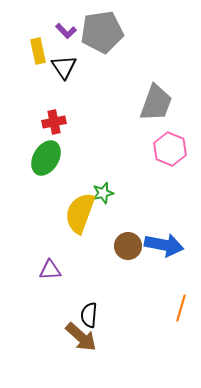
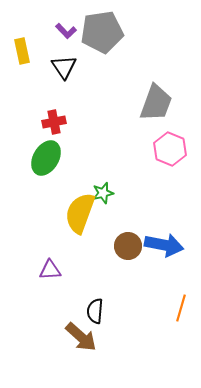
yellow rectangle: moved 16 px left
black semicircle: moved 6 px right, 4 px up
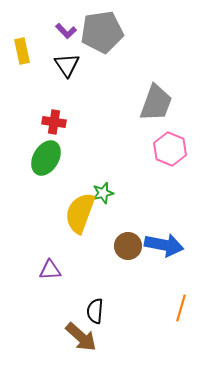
black triangle: moved 3 px right, 2 px up
red cross: rotated 20 degrees clockwise
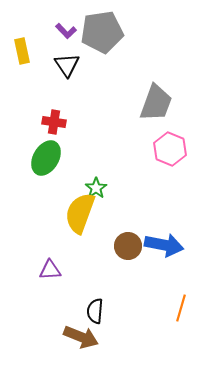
green star: moved 7 px left, 5 px up; rotated 20 degrees counterclockwise
brown arrow: rotated 20 degrees counterclockwise
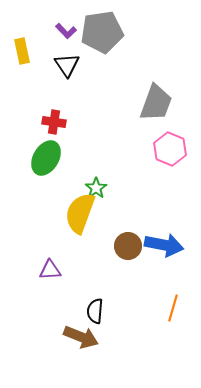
orange line: moved 8 px left
